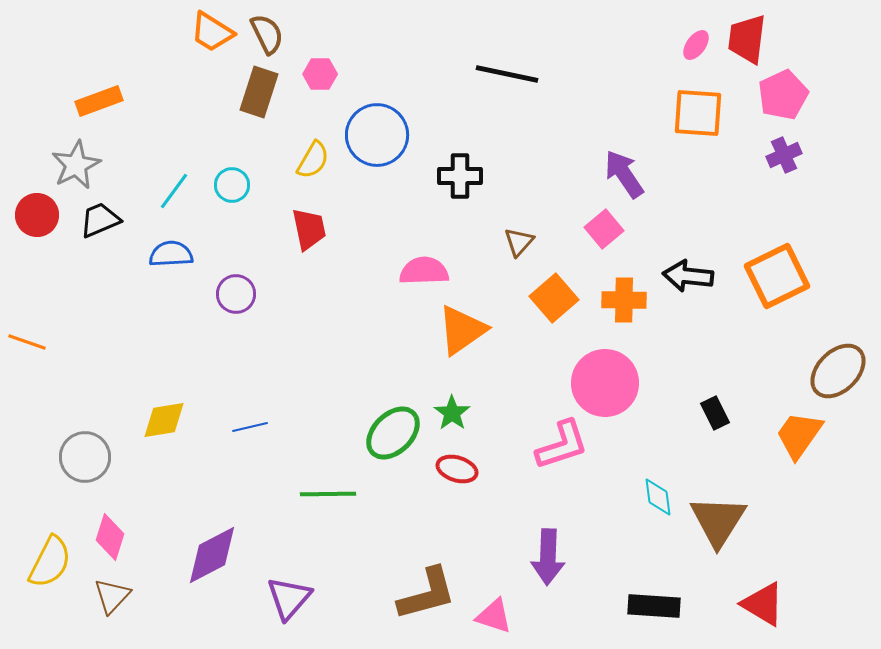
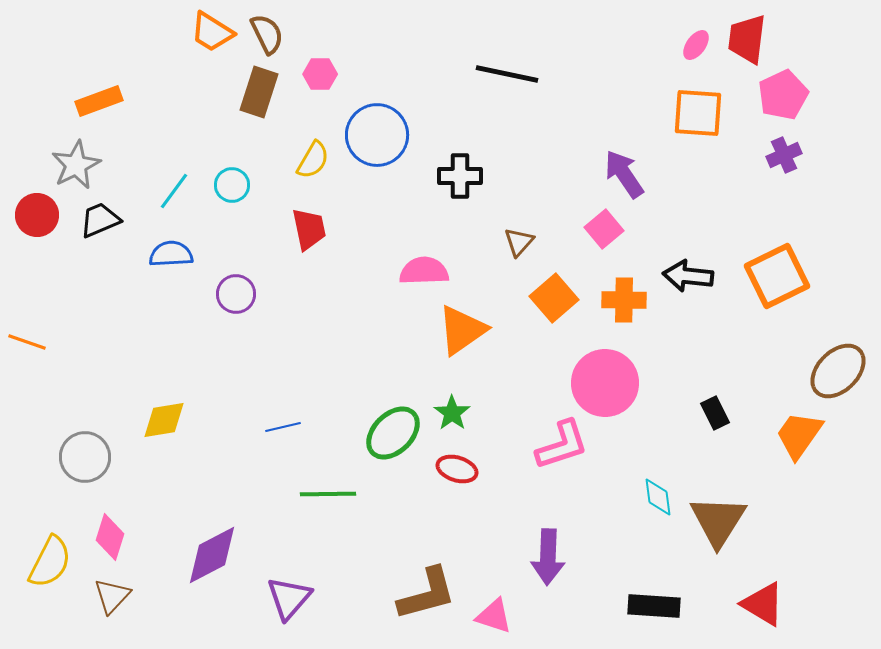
blue line at (250, 427): moved 33 px right
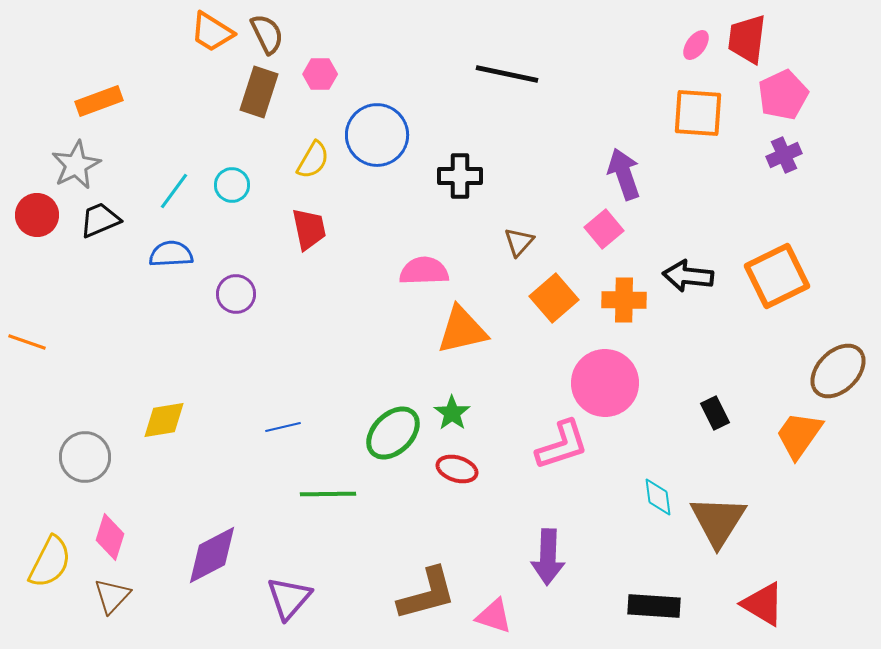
purple arrow at (624, 174): rotated 15 degrees clockwise
orange triangle at (462, 330): rotated 22 degrees clockwise
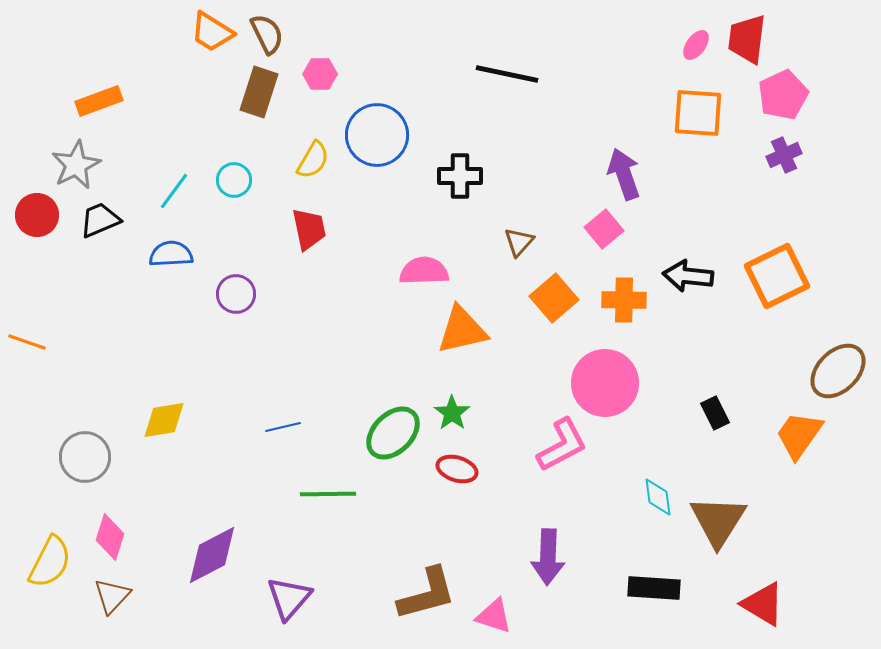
cyan circle at (232, 185): moved 2 px right, 5 px up
pink L-shape at (562, 445): rotated 10 degrees counterclockwise
black rectangle at (654, 606): moved 18 px up
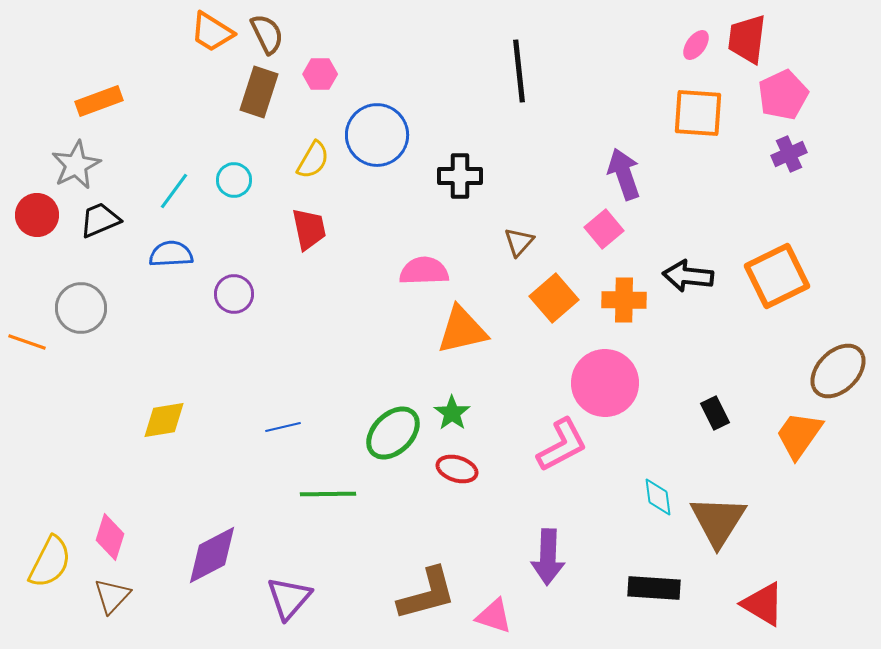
black line at (507, 74): moved 12 px right, 3 px up; rotated 72 degrees clockwise
purple cross at (784, 155): moved 5 px right, 1 px up
purple circle at (236, 294): moved 2 px left
gray circle at (85, 457): moved 4 px left, 149 px up
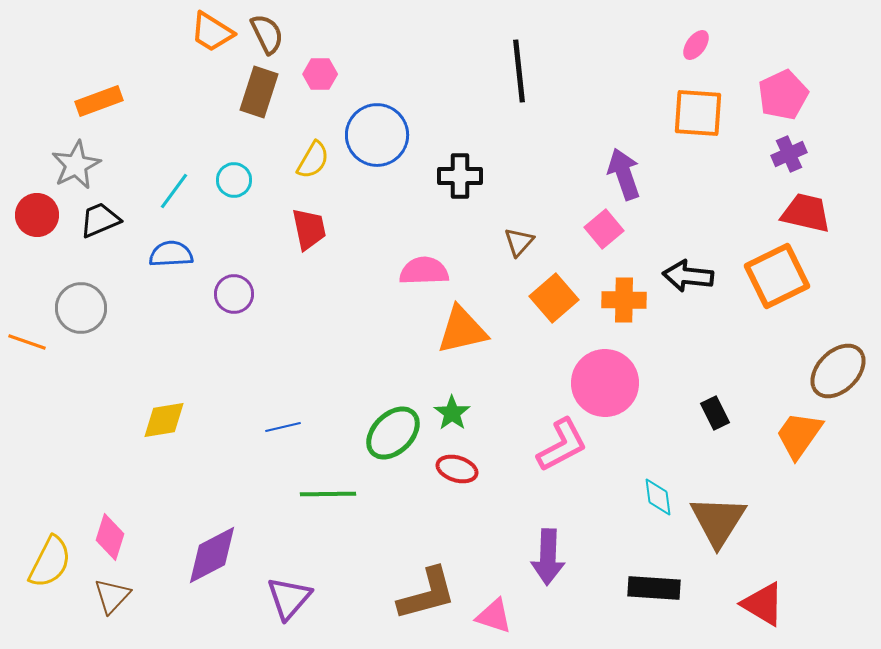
red trapezoid at (747, 39): moved 59 px right, 174 px down; rotated 96 degrees clockwise
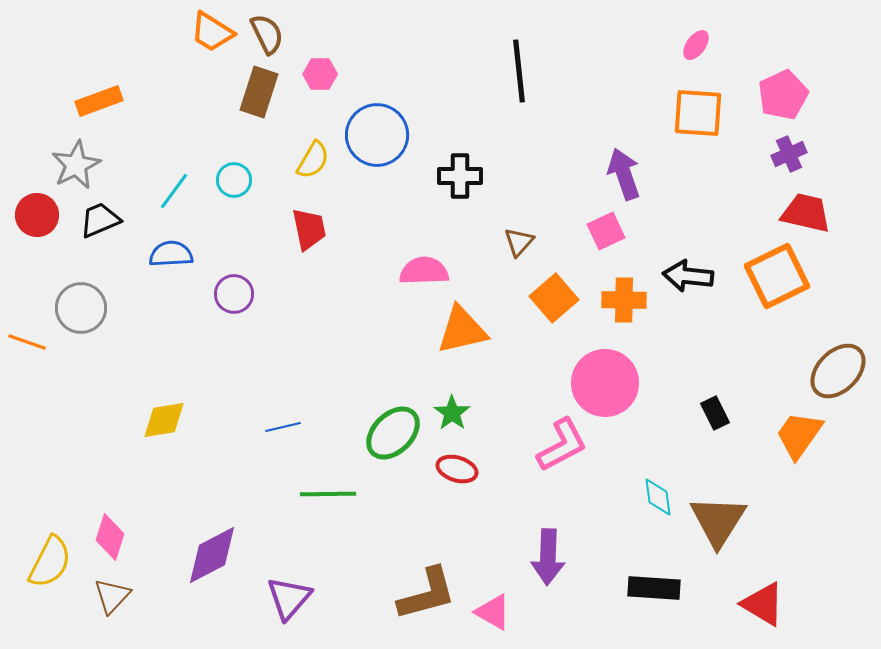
pink square at (604, 229): moved 2 px right, 2 px down; rotated 15 degrees clockwise
pink triangle at (494, 616): moved 1 px left, 4 px up; rotated 12 degrees clockwise
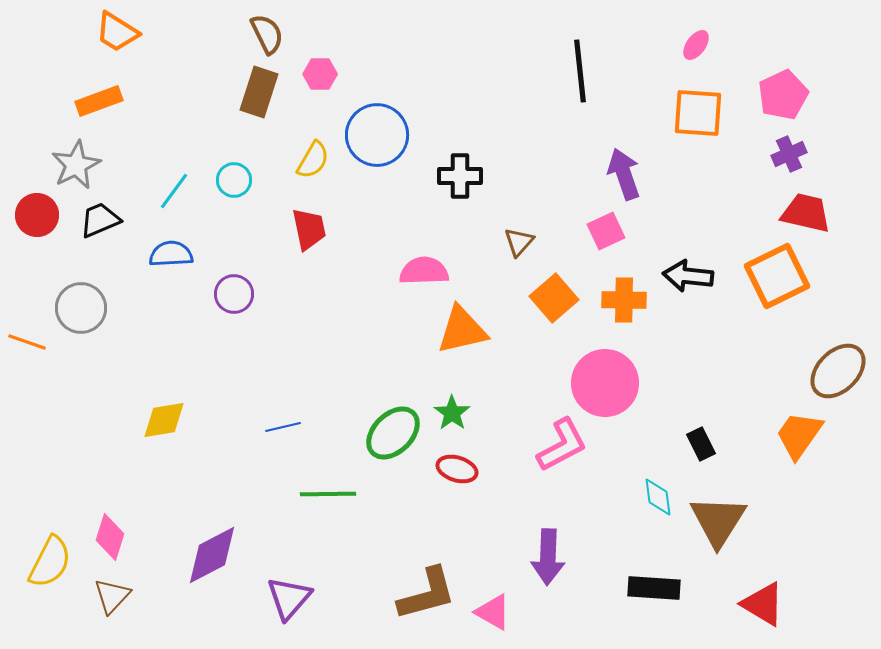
orange trapezoid at (212, 32): moved 95 px left
black line at (519, 71): moved 61 px right
black rectangle at (715, 413): moved 14 px left, 31 px down
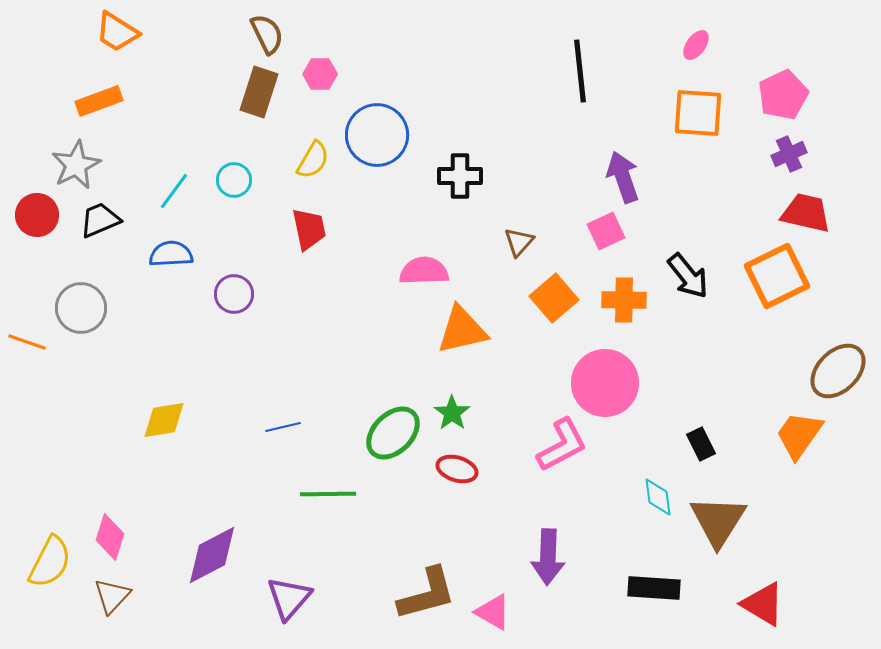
purple arrow at (624, 174): moved 1 px left, 3 px down
black arrow at (688, 276): rotated 135 degrees counterclockwise
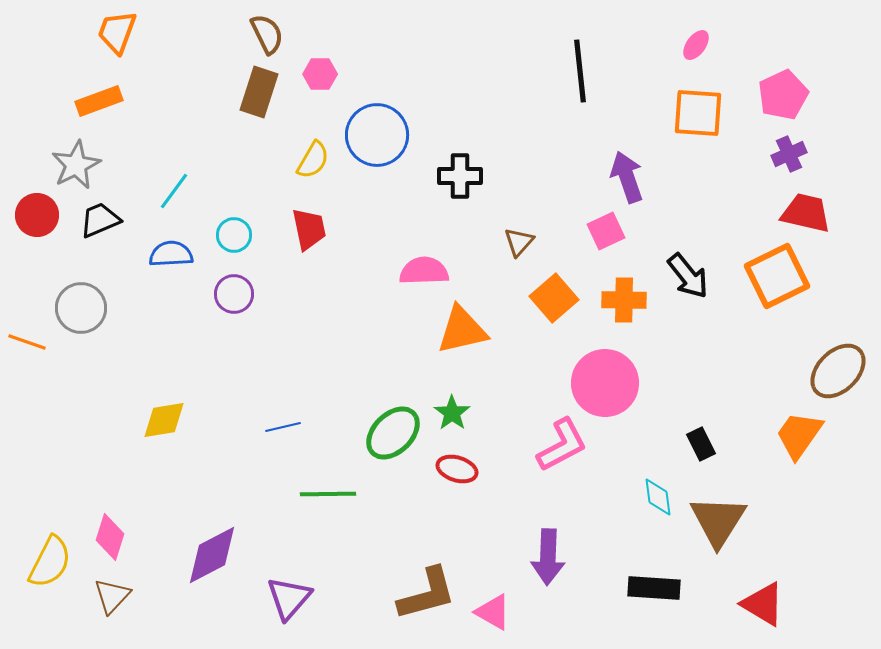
orange trapezoid at (117, 32): rotated 78 degrees clockwise
purple arrow at (623, 177): moved 4 px right
cyan circle at (234, 180): moved 55 px down
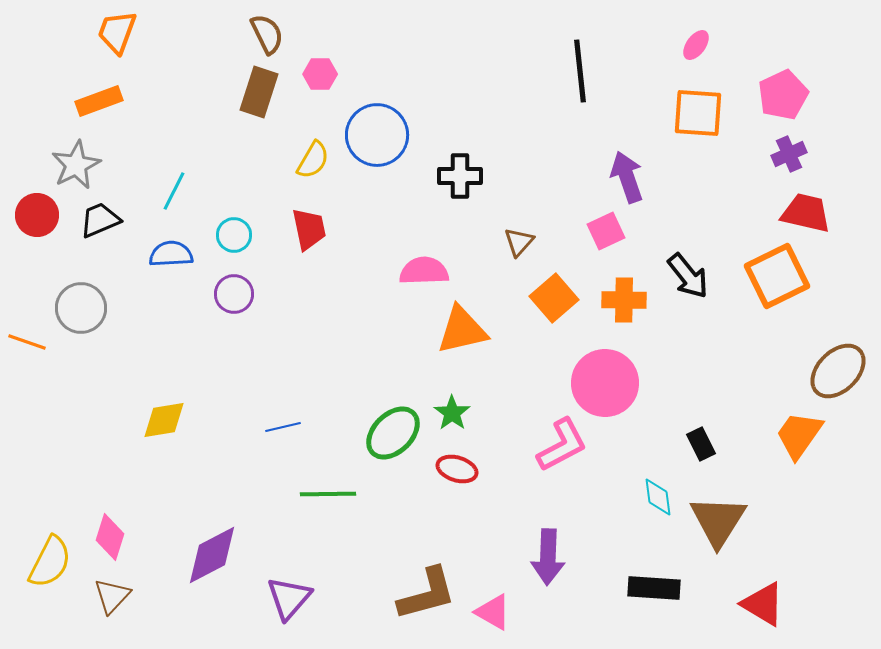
cyan line at (174, 191): rotated 9 degrees counterclockwise
